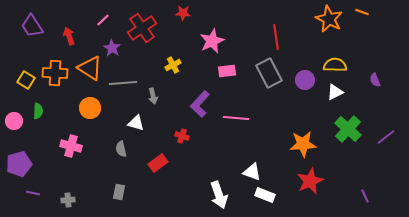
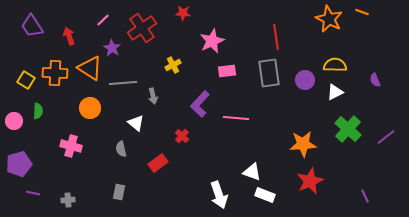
gray rectangle at (269, 73): rotated 20 degrees clockwise
white triangle at (136, 123): rotated 24 degrees clockwise
red cross at (182, 136): rotated 24 degrees clockwise
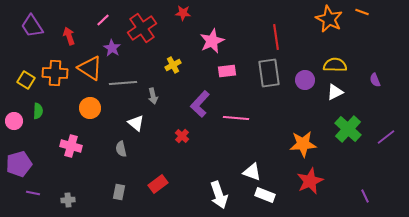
red rectangle at (158, 163): moved 21 px down
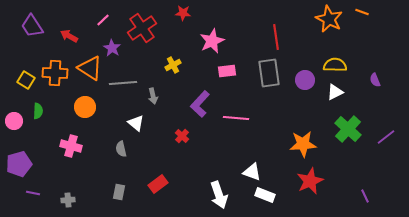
red arrow at (69, 36): rotated 42 degrees counterclockwise
orange circle at (90, 108): moved 5 px left, 1 px up
